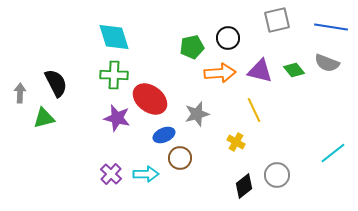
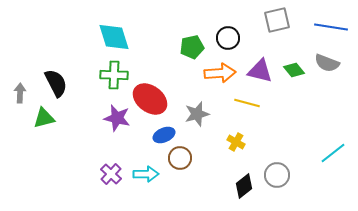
yellow line: moved 7 px left, 7 px up; rotated 50 degrees counterclockwise
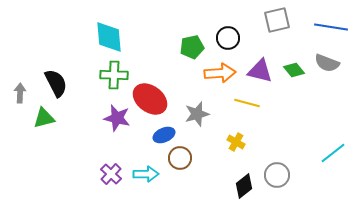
cyan diamond: moved 5 px left; rotated 12 degrees clockwise
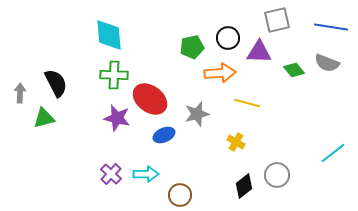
cyan diamond: moved 2 px up
purple triangle: moved 1 px left, 19 px up; rotated 12 degrees counterclockwise
brown circle: moved 37 px down
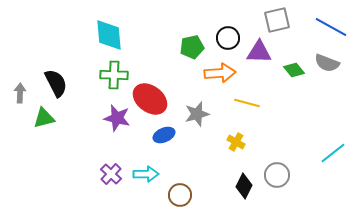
blue line: rotated 20 degrees clockwise
black diamond: rotated 25 degrees counterclockwise
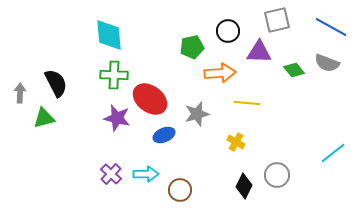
black circle: moved 7 px up
yellow line: rotated 10 degrees counterclockwise
brown circle: moved 5 px up
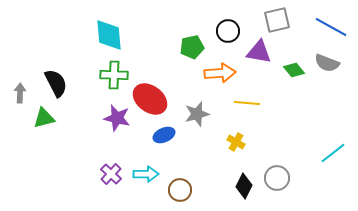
purple triangle: rotated 8 degrees clockwise
gray circle: moved 3 px down
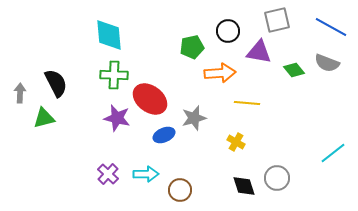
gray star: moved 3 px left, 4 px down
purple cross: moved 3 px left
black diamond: rotated 45 degrees counterclockwise
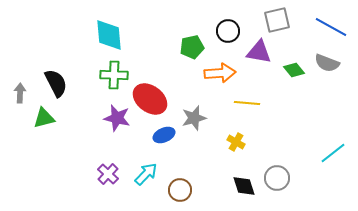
cyan arrow: rotated 45 degrees counterclockwise
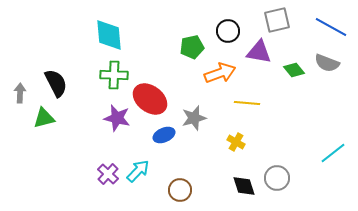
orange arrow: rotated 16 degrees counterclockwise
cyan arrow: moved 8 px left, 3 px up
